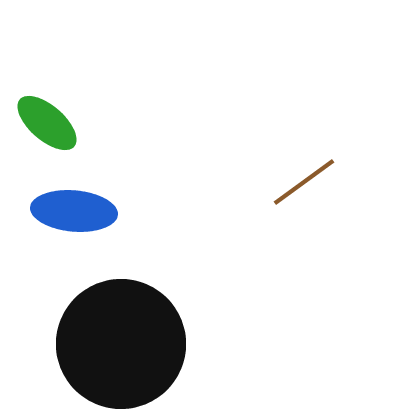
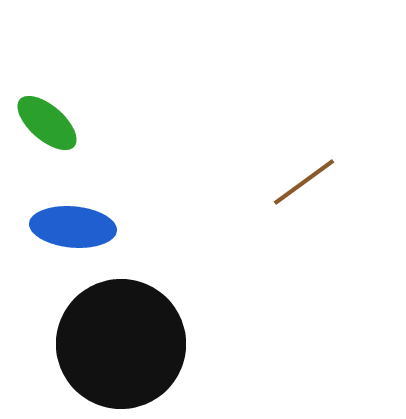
blue ellipse: moved 1 px left, 16 px down
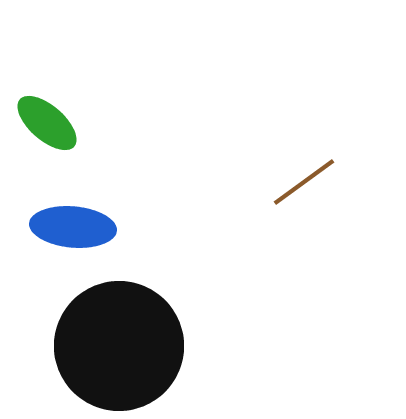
black circle: moved 2 px left, 2 px down
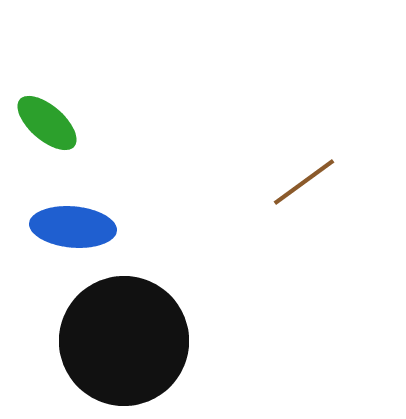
black circle: moved 5 px right, 5 px up
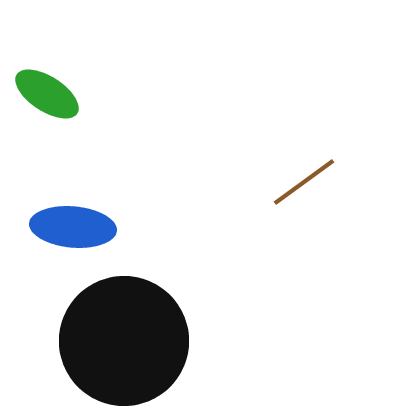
green ellipse: moved 29 px up; rotated 8 degrees counterclockwise
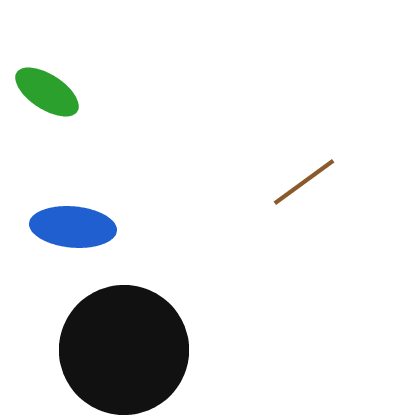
green ellipse: moved 2 px up
black circle: moved 9 px down
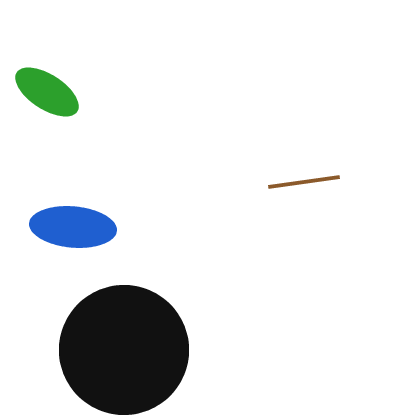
brown line: rotated 28 degrees clockwise
